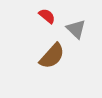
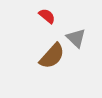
gray triangle: moved 9 px down
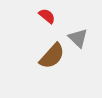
gray triangle: moved 2 px right
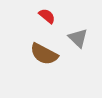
brown semicircle: moved 8 px left, 2 px up; rotated 76 degrees clockwise
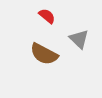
gray triangle: moved 1 px right, 1 px down
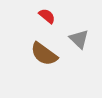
brown semicircle: rotated 8 degrees clockwise
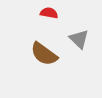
red semicircle: moved 2 px right, 3 px up; rotated 30 degrees counterclockwise
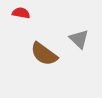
red semicircle: moved 28 px left
